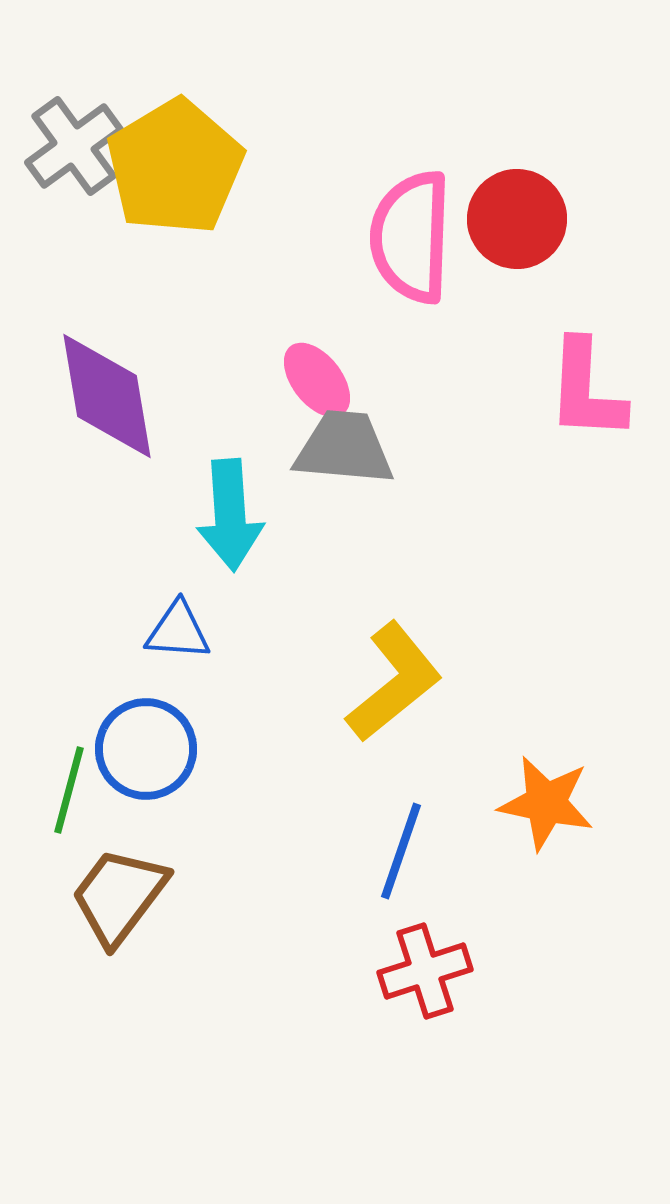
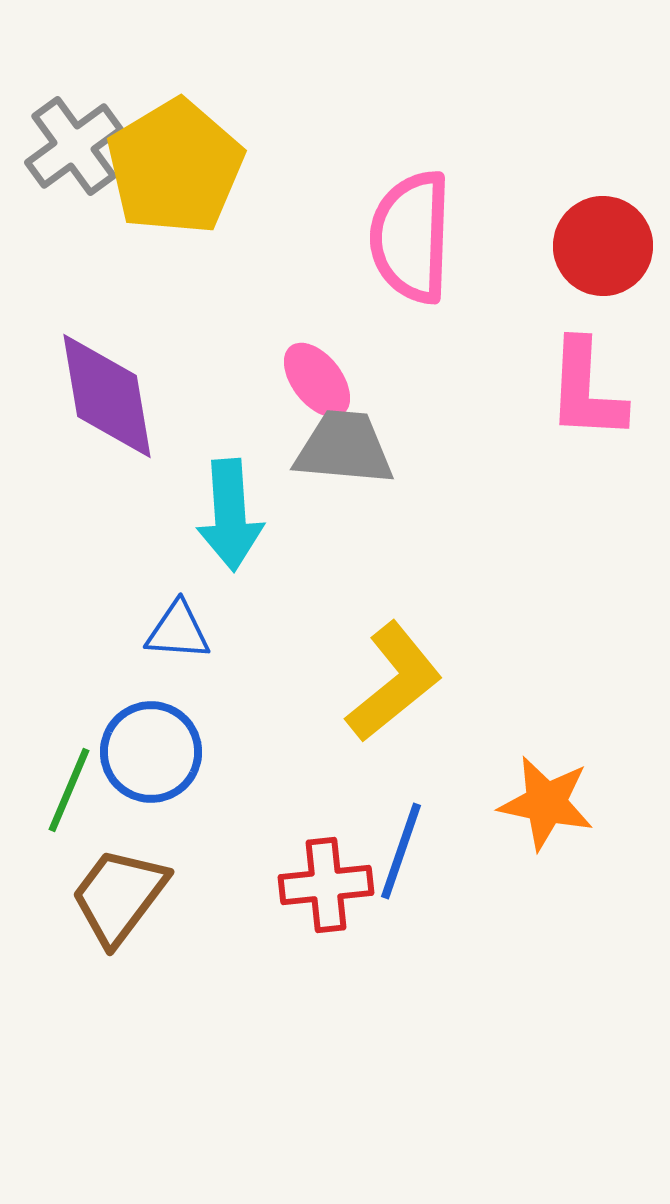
red circle: moved 86 px right, 27 px down
blue circle: moved 5 px right, 3 px down
green line: rotated 8 degrees clockwise
red cross: moved 99 px left, 86 px up; rotated 12 degrees clockwise
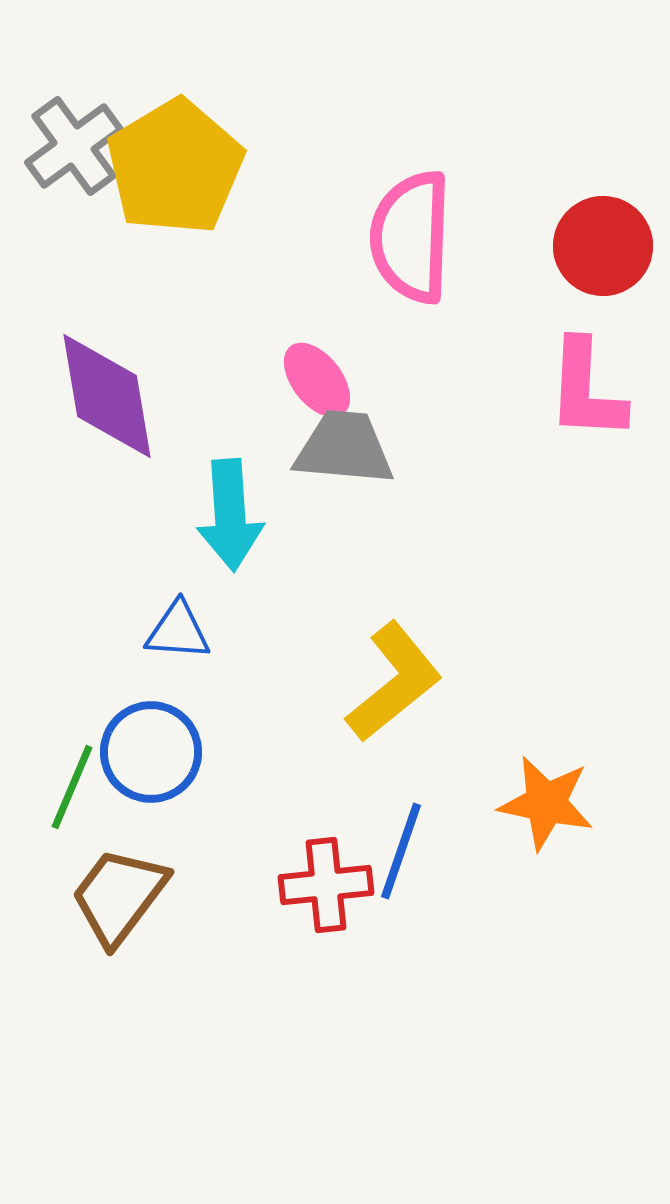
green line: moved 3 px right, 3 px up
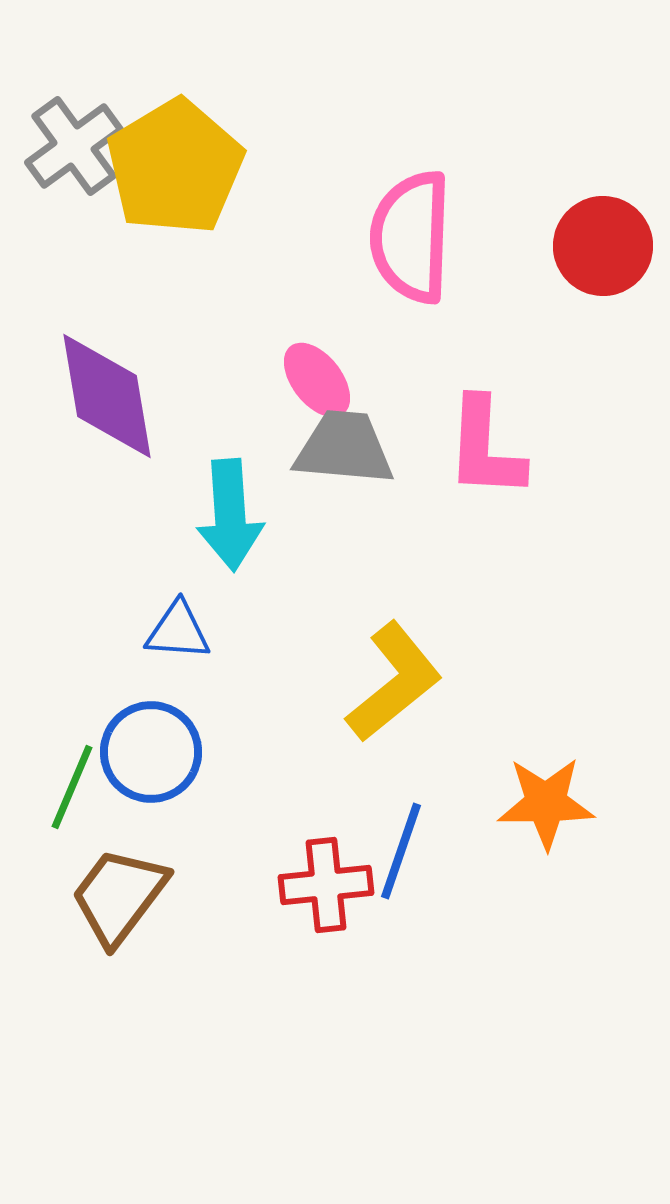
pink L-shape: moved 101 px left, 58 px down
orange star: rotated 12 degrees counterclockwise
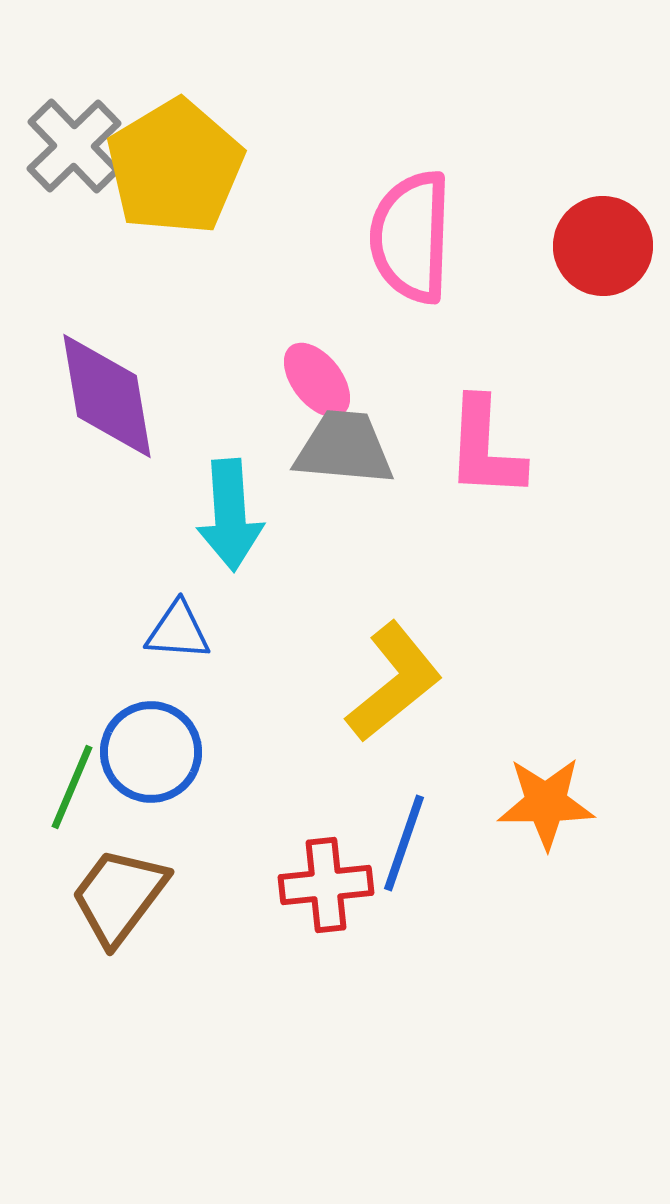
gray cross: rotated 8 degrees counterclockwise
blue line: moved 3 px right, 8 px up
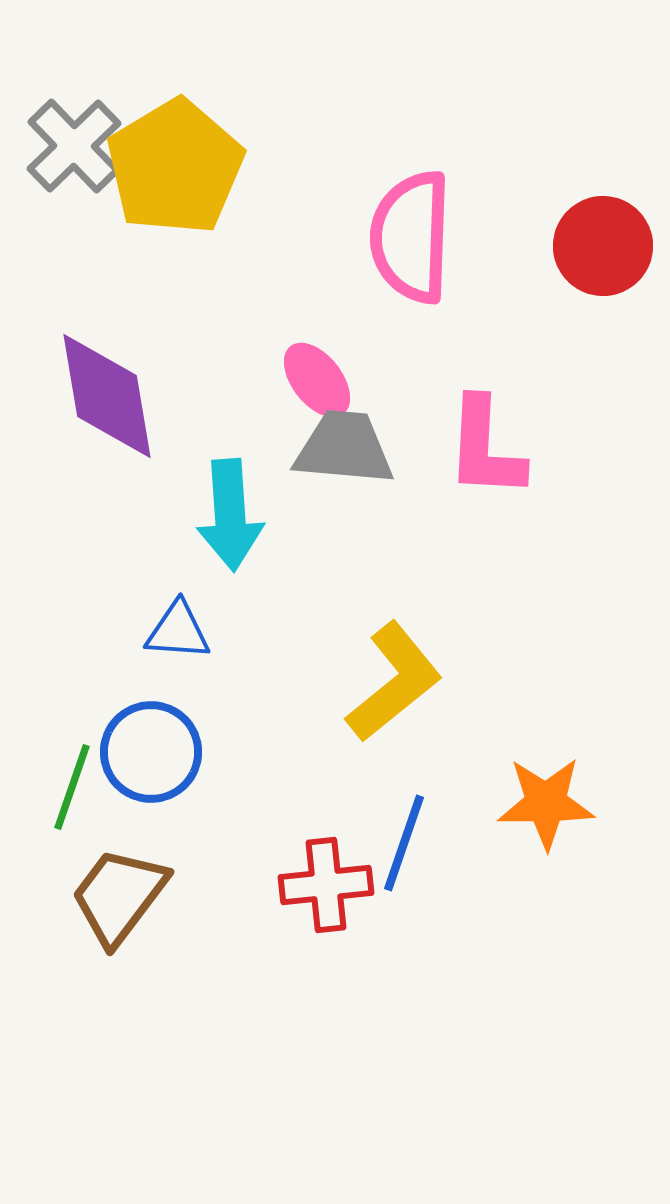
green line: rotated 4 degrees counterclockwise
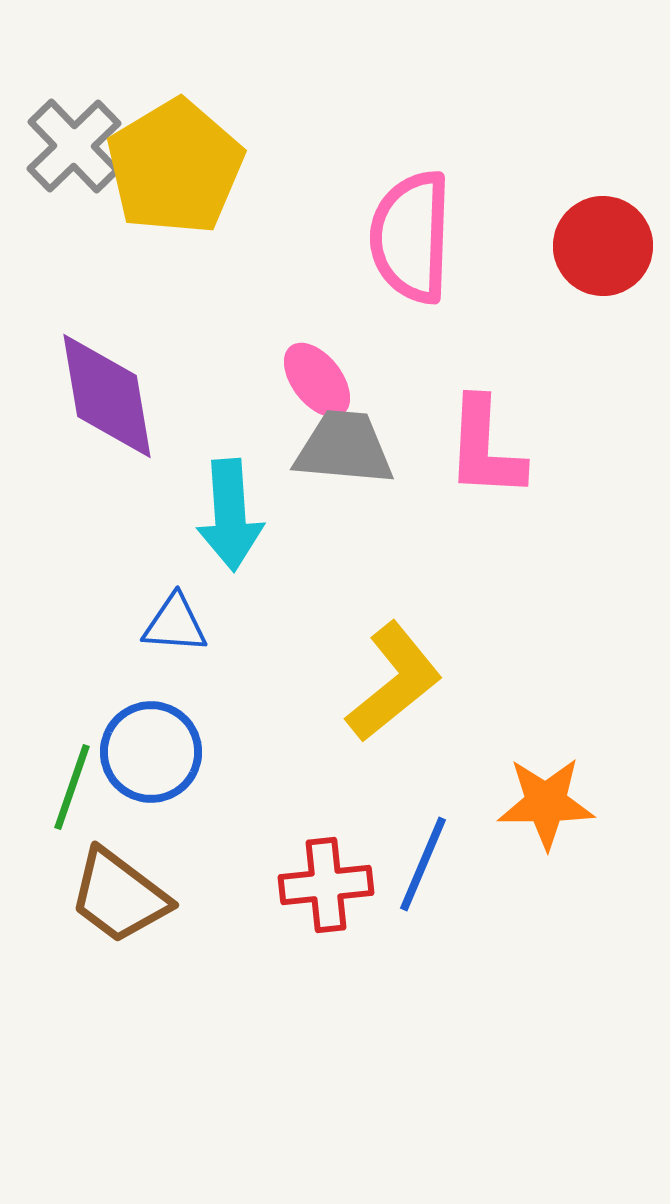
blue triangle: moved 3 px left, 7 px up
blue line: moved 19 px right, 21 px down; rotated 4 degrees clockwise
brown trapezoid: rotated 90 degrees counterclockwise
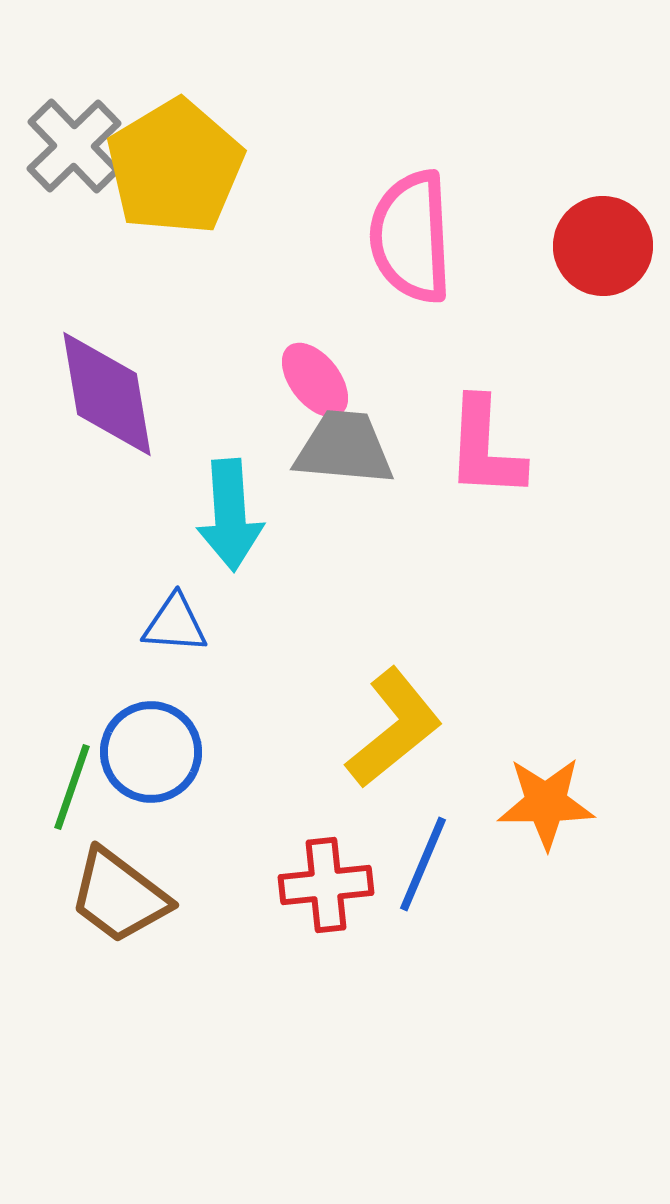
pink semicircle: rotated 5 degrees counterclockwise
pink ellipse: moved 2 px left
purple diamond: moved 2 px up
yellow L-shape: moved 46 px down
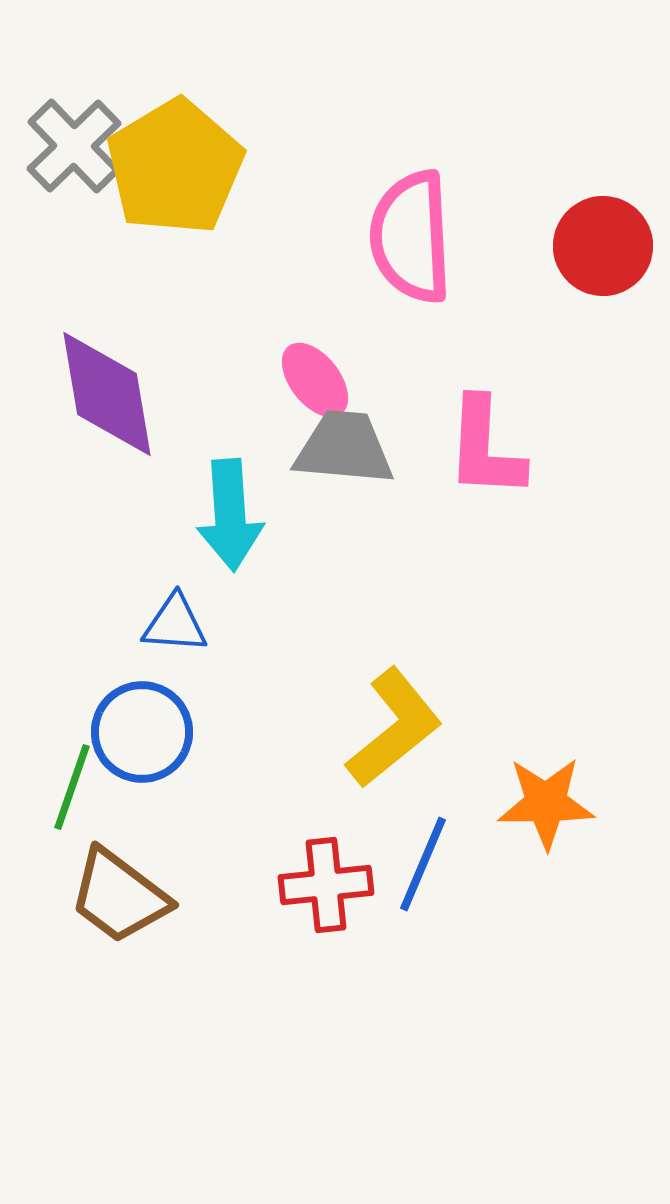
blue circle: moved 9 px left, 20 px up
